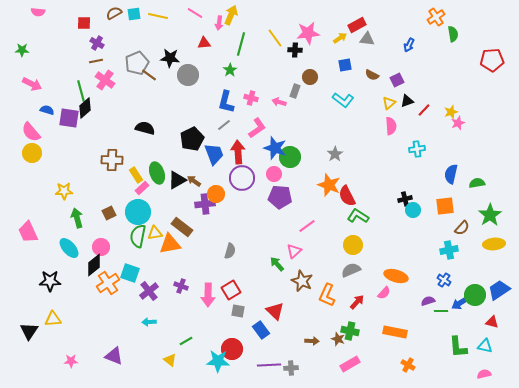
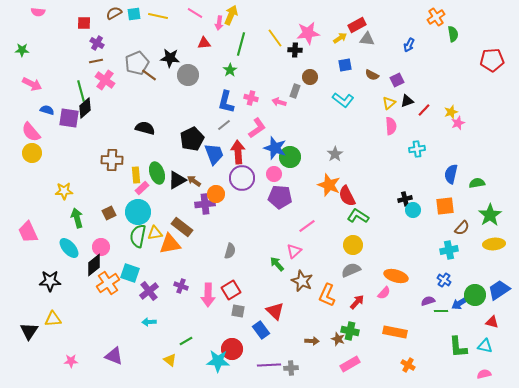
yellow rectangle at (136, 175): rotated 28 degrees clockwise
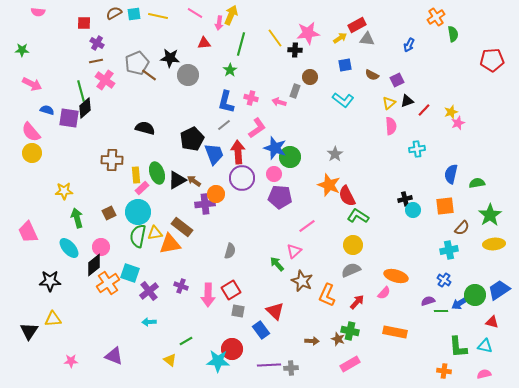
orange cross at (408, 365): moved 36 px right, 6 px down; rotated 24 degrees counterclockwise
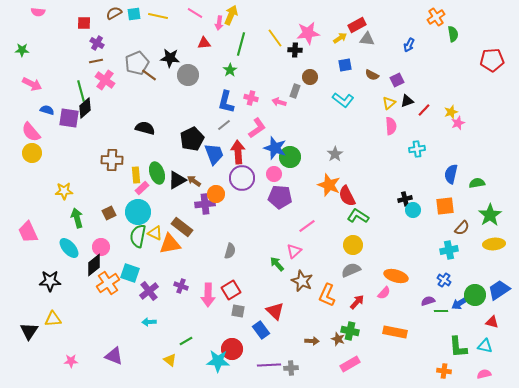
yellow triangle at (155, 233): rotated 35 degrees clockwise
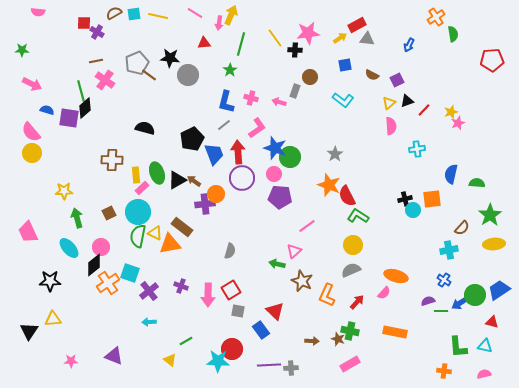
purple cross at (97, 43): moved 11 px up
green semicircle at (477, 183): rotated 14 degrees clockwise
orange square at (445, 206): moved 13 px left, 7 px up
green arrow at (277, 264): rotated 35 degrees counterclockwise
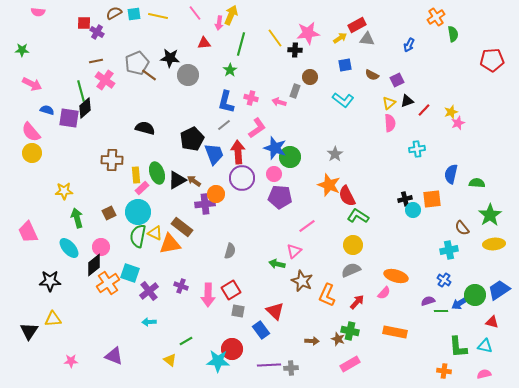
pink line at (195, 13): rotated 21 degrees clockwise
pink semicircle at (391, 126): moved 1 px left, 3 px up
brown semicircle at (462, 228): rotated 98 degrees clockwise
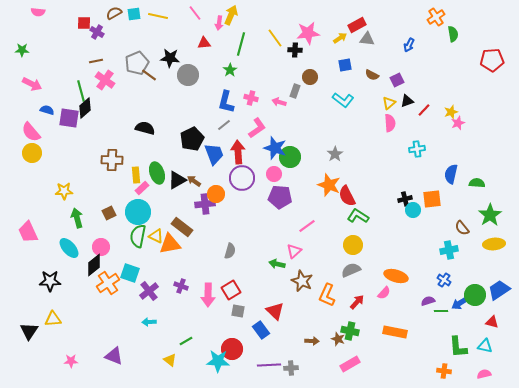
yellow triangle at (155, 233): moved 1 px right, 3 px down
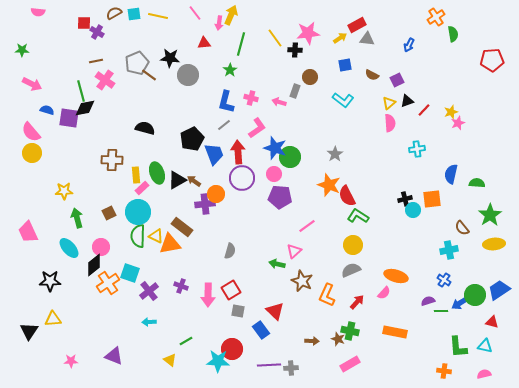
black diamond at (85, 108): rotated 30 degrees clockwise
green semicircle at (138, 236): rotated 10 degrees counterclockwise
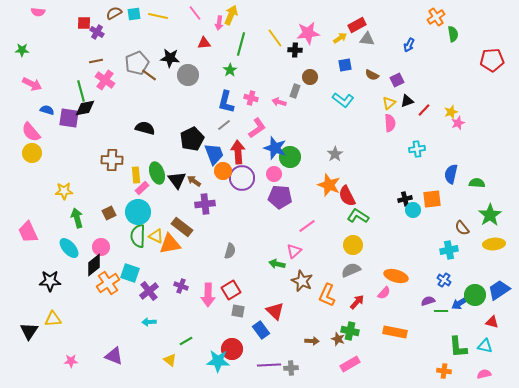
black triangle at (177, 180): rotated 36 degrees counterclockwise
orange circle at (216, 194): moved 7 px right, 23 px up
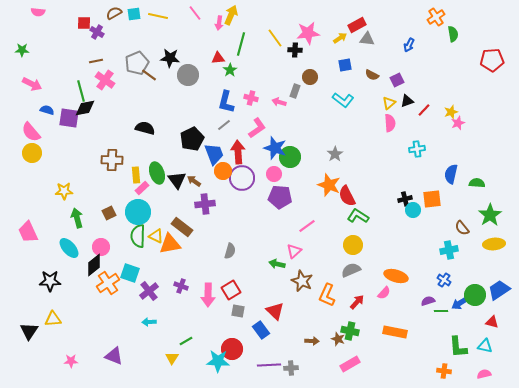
red triangle at (204, 43): moved 14 px right, 15 px down
yellow triangle at (170, 360): moved 2 px right, 2 px up; rotated 24 degrees clockwise
